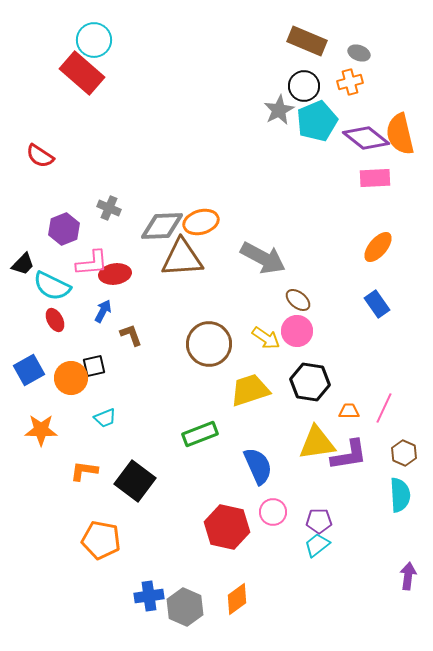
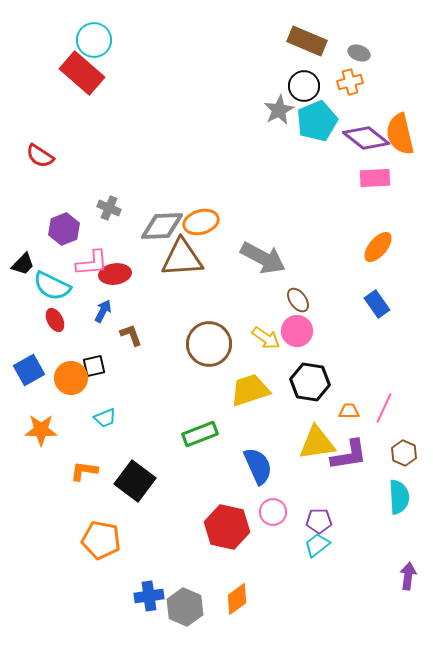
brown ellipse at (298, 300): rotated 15 degrees clockwise
cyan semicircle at (400, 495): moved 1 px left, 2 px down
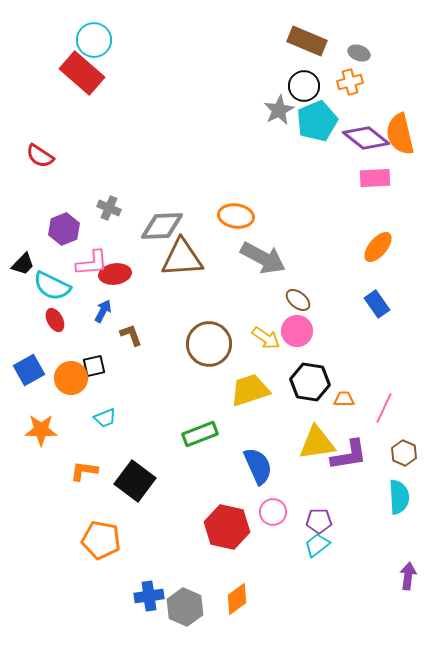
orange ellipse at (201, 222): moved 35 px right, 6 px up; rotated 24 degrees clockwise
brown ellipse at (298, 300): rotated 15 degrees counterclockwise
orange trapezoid at (349, 411): moved 5 px left, 12 px up
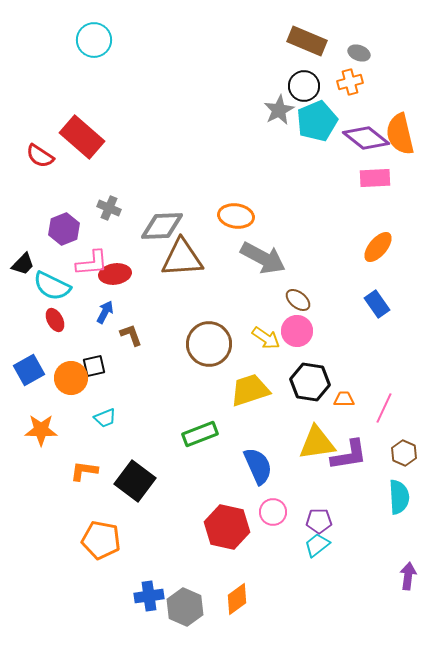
red rectangle at (82, 73): moved 64 px down
blue arrow at (103, 311): moved 2 px right, 1 px down
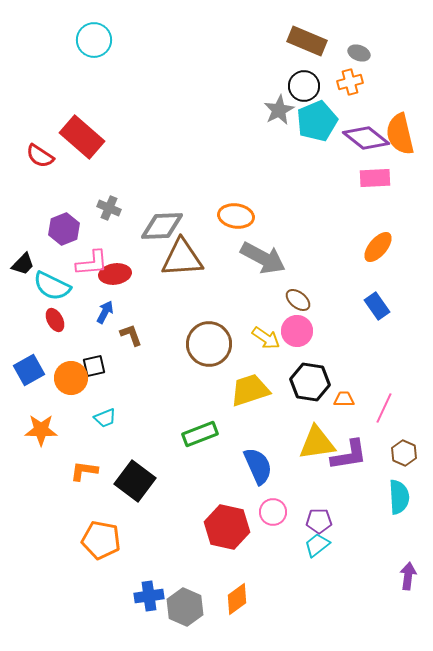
blue rectangle at (377, 304): moved 2 px down
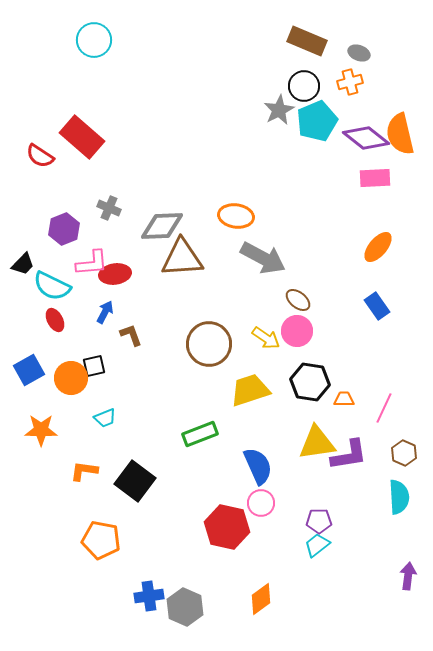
pink circle at (273, 512): moved 12 px left, 9 px up
orange diamond at (237, 599): moved 24 px right
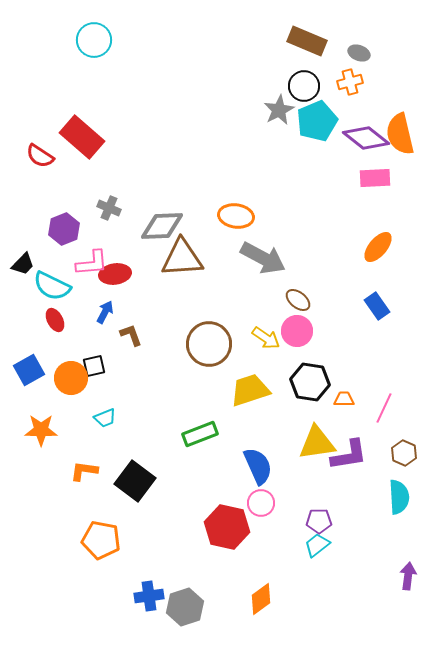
gray hexagon at (185, 607): rotated 18 degrees clockwise
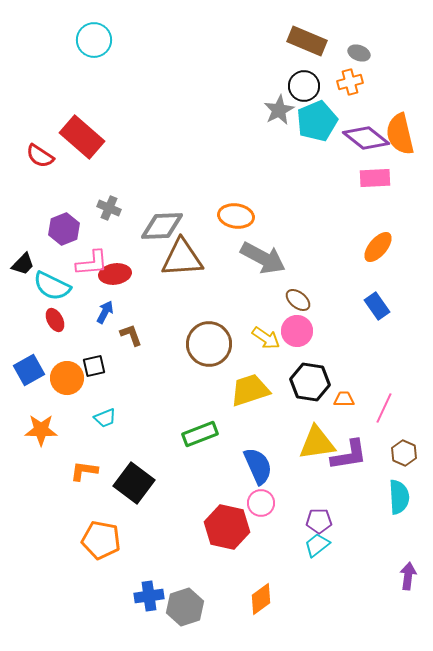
orange circle at (71, 378): moved 4 px left
black square at (135, 481): moved 1 px left, 2 px down
